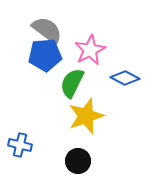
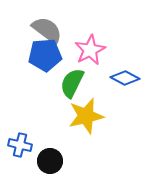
yellow star: rotated 6 degrees clockwise
black circle: moved 28 px left
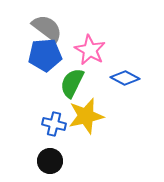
gray semicircle: moved 2 px up
pink star: rotated 16 degrees counterclockwise
blue cross: moved 34 px right, 21 px up
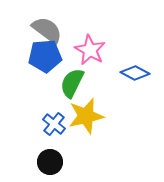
gray semicircle: moved 2 px down
blue pentagon: moved 1 px down
blue diamond: moved 10 px right, 5 px up
blue cross: rotated 25 degrees clockwise
black circle: moved 1 px down
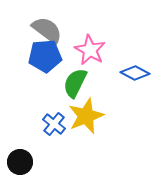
green semicircle: moved 3 px right
yellow star: rotated 9 degrees counterclockwise
black circle: moved 30 px left
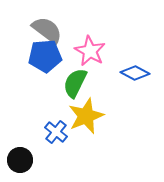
pink star: moved 1 px down
blue cross: moved 2 px right, 8 px down
black circle: moved 2 px up
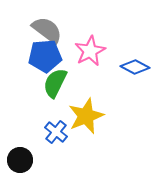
pink star: rotated 16 degrees clockwise
blue diamond: moved 6 px up
green semicircle: moved 20 px left
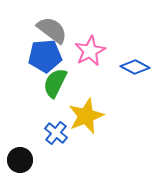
gray semicircle: moved 5 px right
blue cross: moved 1 px down
